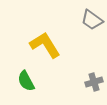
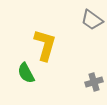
yellow L-shape: rotated 48 degrees clockwise
green semicircle: moved 8 px up
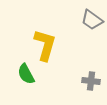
green semicircle: moved 1 px down
gray cross: moved 3 px left, 1 px up; rotated 24 degrees clockwise
